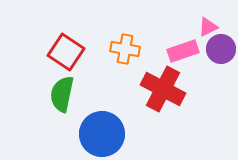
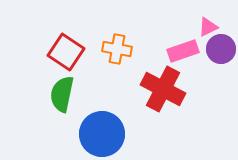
orange cross: moved 8 px left
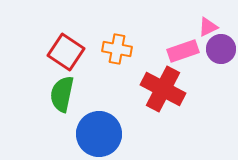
blue circle: moved 3 px left
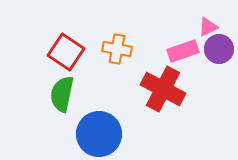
purple circle: moved 2 px left
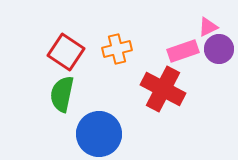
orange cross: rotated 24 degrees counterclockwise
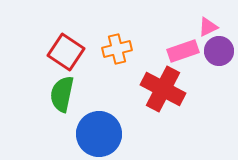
purple circle: moved 2 px down
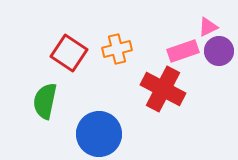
red square: moved 3 px right, 1 px down
green semicircle: moved 17 px left, 7 px down
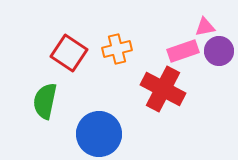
pink triangle: moved 3 px left; rotated 15 degrees clockwise
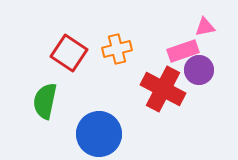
purple circle: moved 20 px left, 19 px down
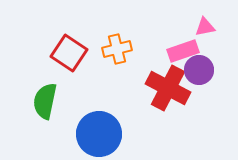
red cross: moved 5 px right, 1 px up
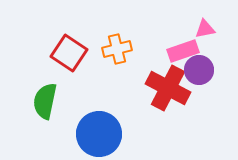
pink triangle: moved 2 px down
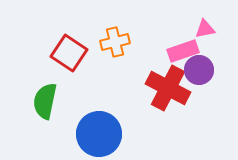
orange cross: moved 2 px left, 7 px up
